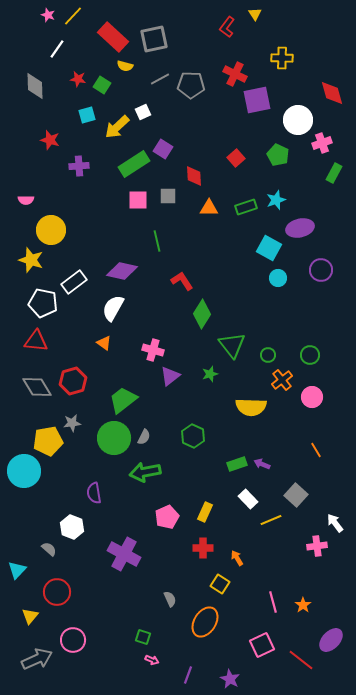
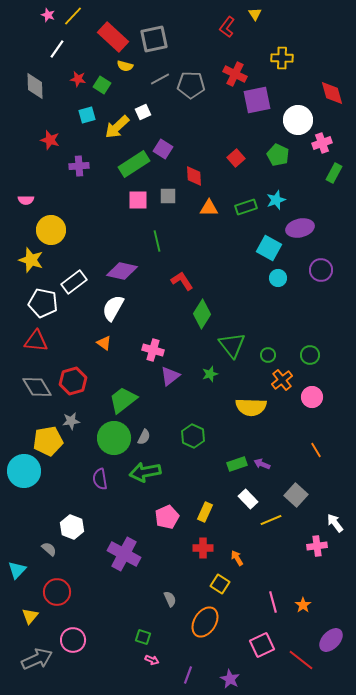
gray star at (72, 423): moved 1 px left, 2 px up
purple semicircle at (94, 493): moved 6 px right, 14 px up
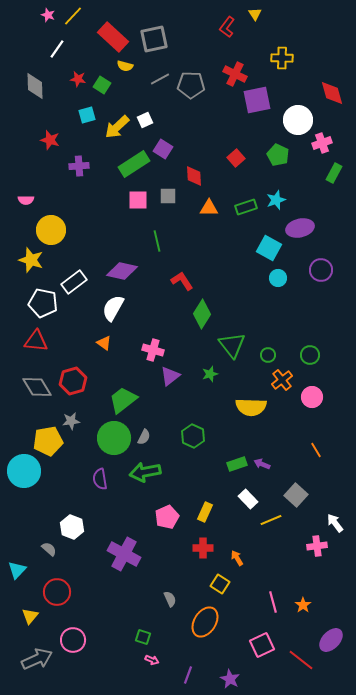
white square at (143, 112): moved 2 px right, 8 px down
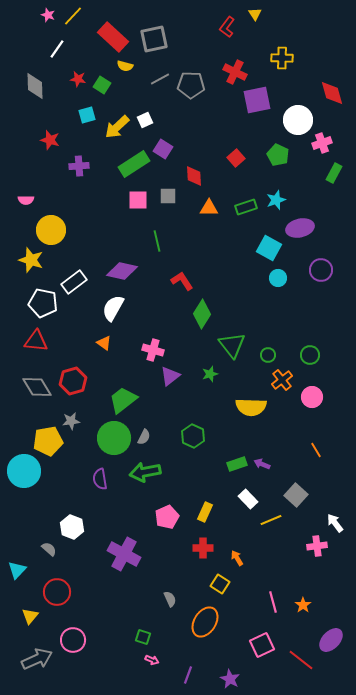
red cross at (235, 74): moved 2 px up
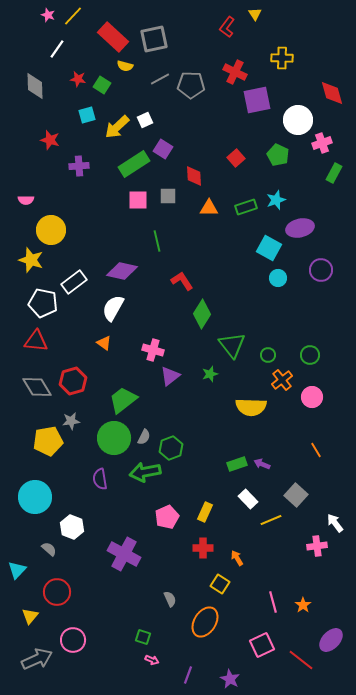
green hexagon at (193, 436): moved 22 px left, 12 px down; rotated 15 degrees clockwise
cyan circle at (24, 471): moved 11 px right, 26 px down
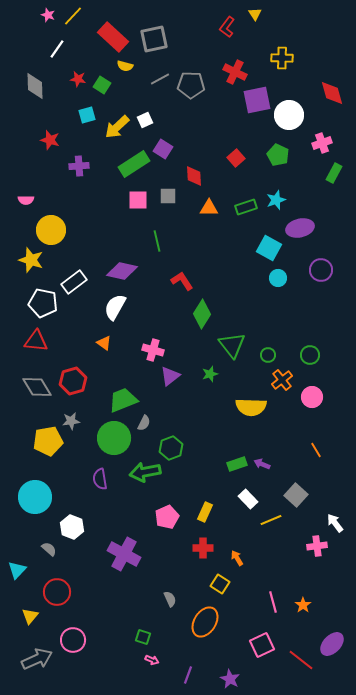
white circle at (298, 120): moved 9 px left, 5 px up
white semicircle at (113, 308): moved 2 px right, 1 px up
green trapezoid at (123, 400): rotated 16 degrees clockwise
gray semicircle at (144, 437): moved 14 px up
purple ellipse at (331, 640): moved 1 px right, 4 px down
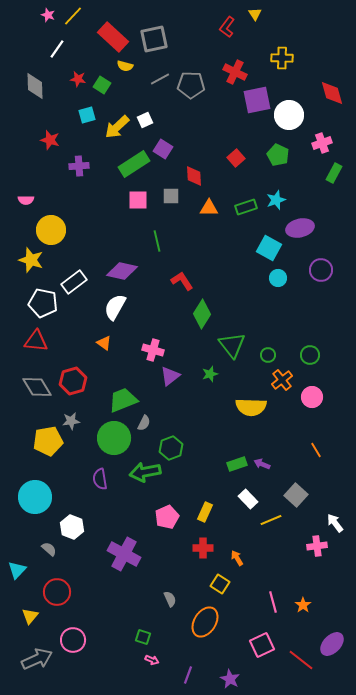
gray square at (168, 196): moved 3 px right
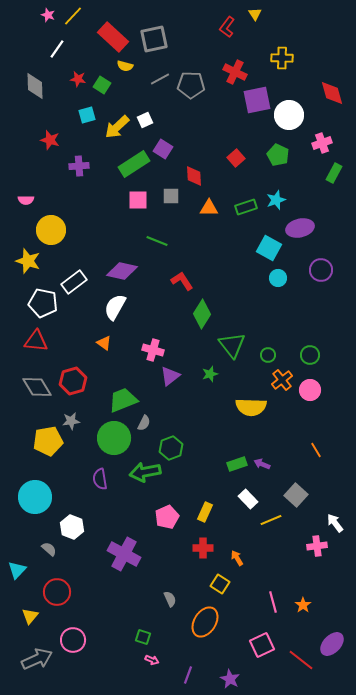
green line at (157, 241): rotated 55 degrees counterclockwise
yellow star at (31, 260): moved 3 px left, 1 px down
pink circle at (312, 397): moved 2 px left, 7 px up
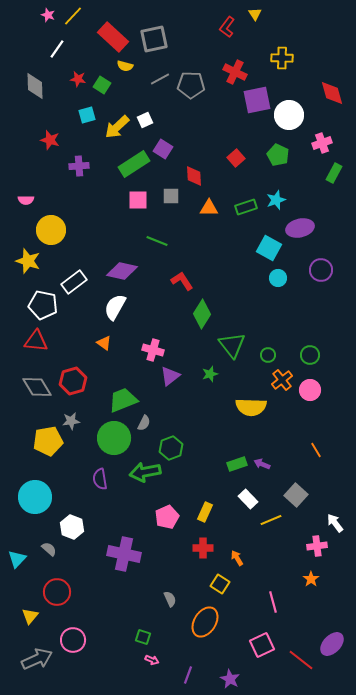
white pentagon at (43, 303): moved 2 px down
purple cross at (124, 554): rotated 16 degrees counterclockwise
cyan triangle at (17, 570): moved 11 px up
orange star at (303, 605): moved 8 px right, 26 px up
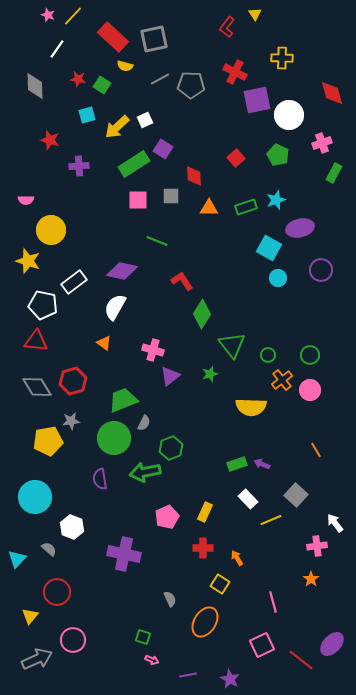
purple line at (188, 675): rotated 60 degrees clockwise
